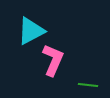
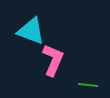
cyan triangle: rotated 48 degrees clockwise
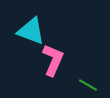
green line: rotated 24 degrees clockwise
